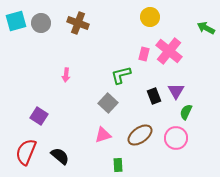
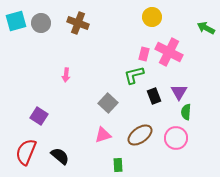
yellow circle: moved 2 px right
pink cross: moved 1 px down; rotated 12 degrees counterclockwise
green L-shape: moved 13 px right
purple triangle: moved 3 px right, 1 px down
green semicircle: rotated 21 degrees counterclockwise
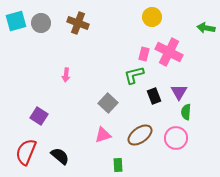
green arrow: rotated 18 degrees counterclockwise
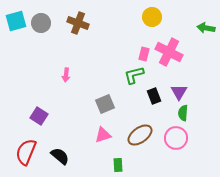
gray square: moved 3 px left, 1 px down; rotated 24 degrees clockwise
green semicircle: moved 3 px left, 1 px down
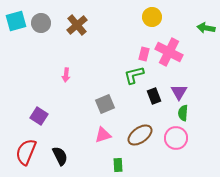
brown cross: moved 1 px left, 2 px down; rotated 30 degrees clockwise
black semicircle: rotated 24 degrees clockwise
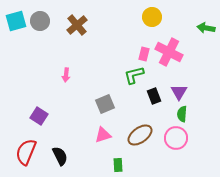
gray circle: moved 1 px left, 2 px up
green semicircle: moved 1 px left, 1 px down
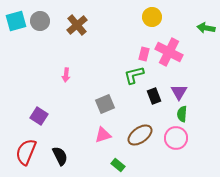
green rectangle: rotated 48 degrees counterclockwise
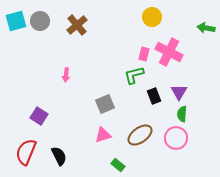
black semicircle: moved 1 px left
